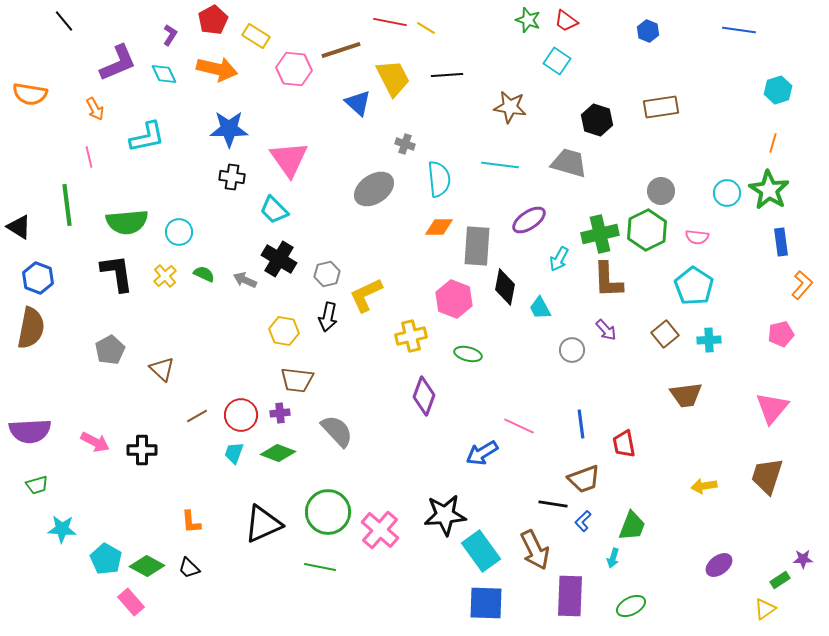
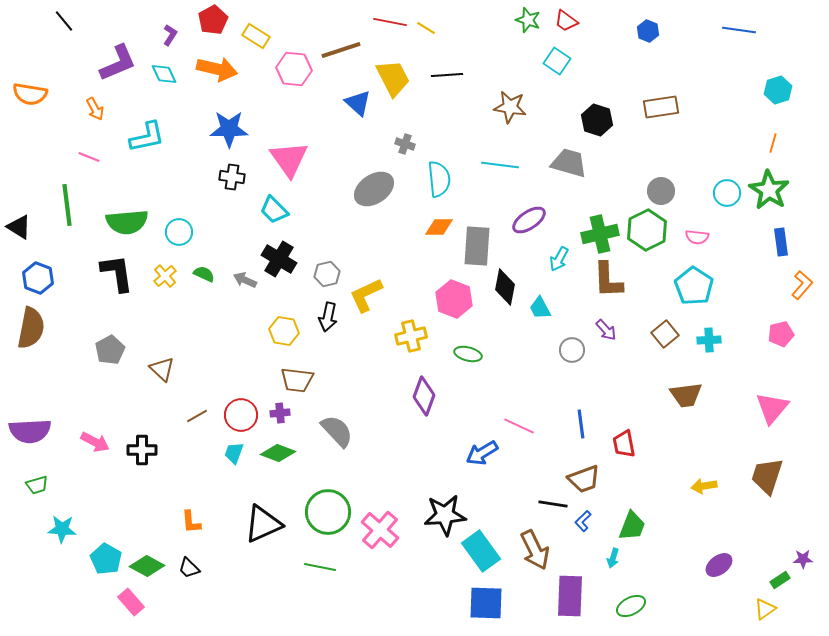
pink line at (89, 157): rotated 55 degrees counterclockwise
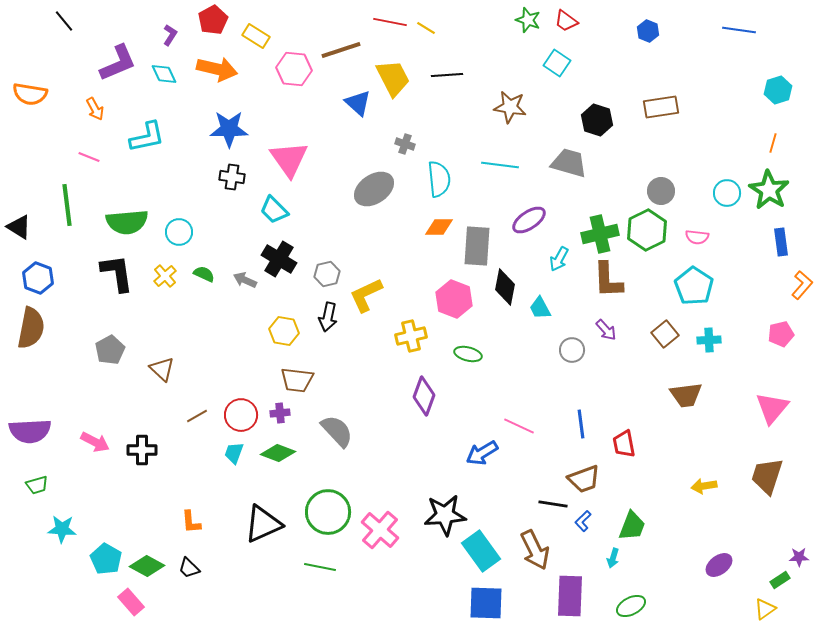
cyan square at (557, 61): moved 2 px down
purple star at (803, 559): moved 4 px left, 2 px up
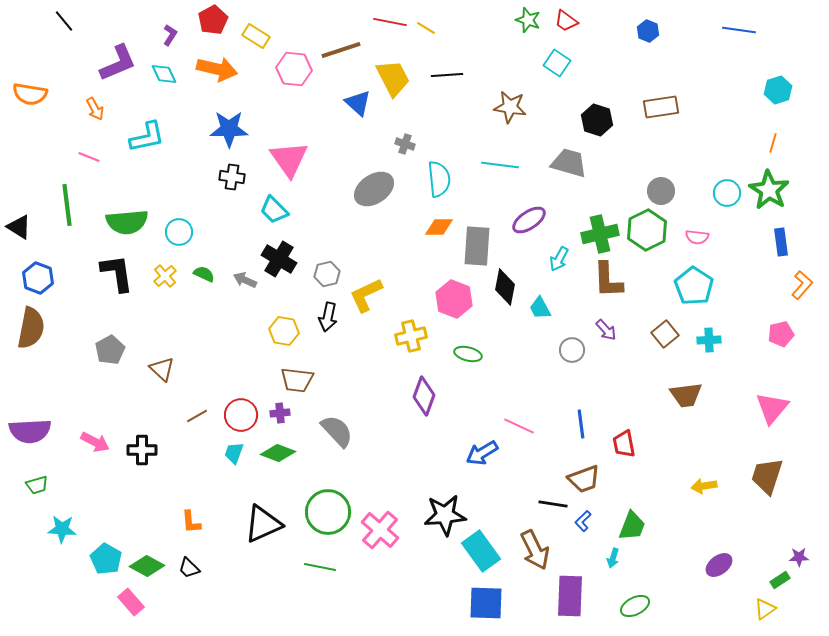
green ellipse at (631, 606): moved 4 px right
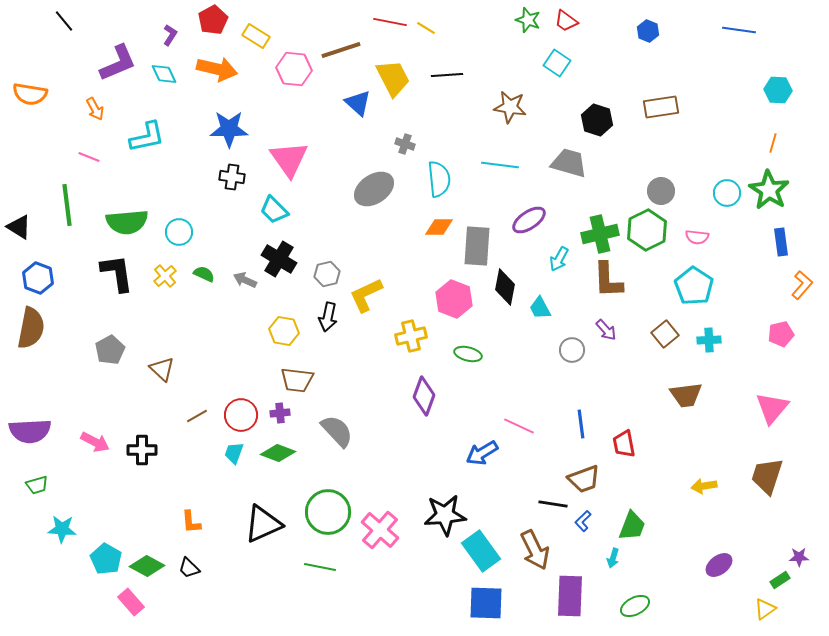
cyan hexagon at (778, 90): rotated 20 degrees clockwise
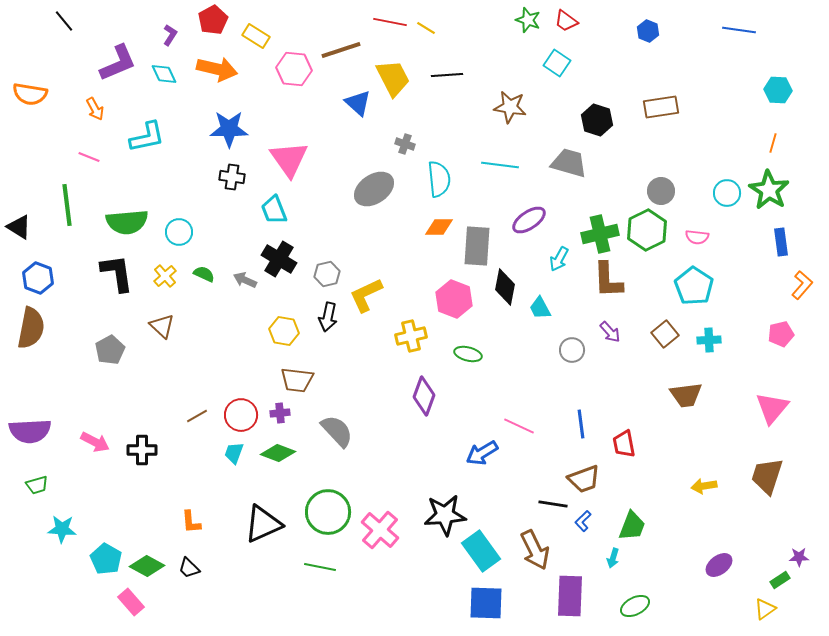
cyan trapezoid at (274, 210): rotated 24 degrees clockwise
purple arrow at (606, 330): moved 4 px right, 2 px down
brown triangle at (162, 369): moved 43 px up
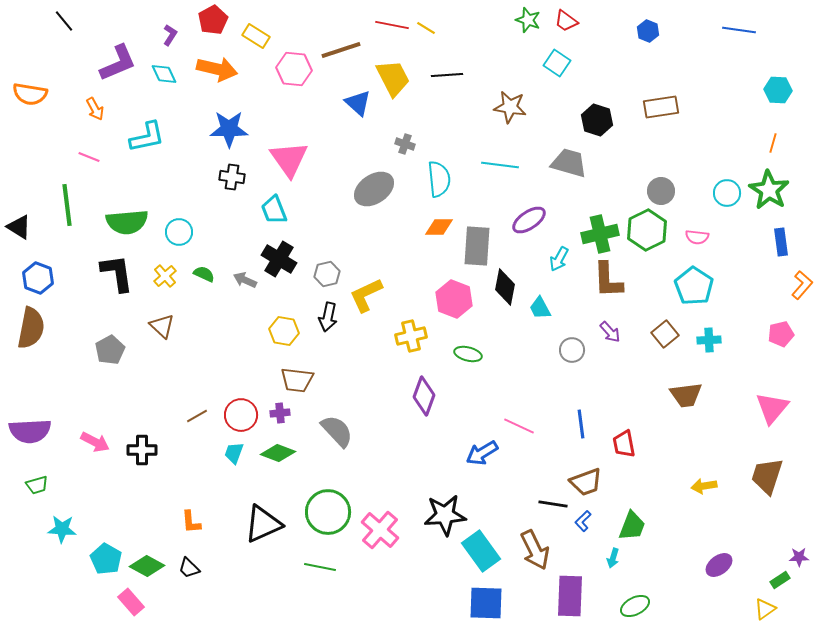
red line at (390, 22): moved 2 px right, 3 px down
brown trapezoid at (584, 479): moved 2 px right, 3 px down
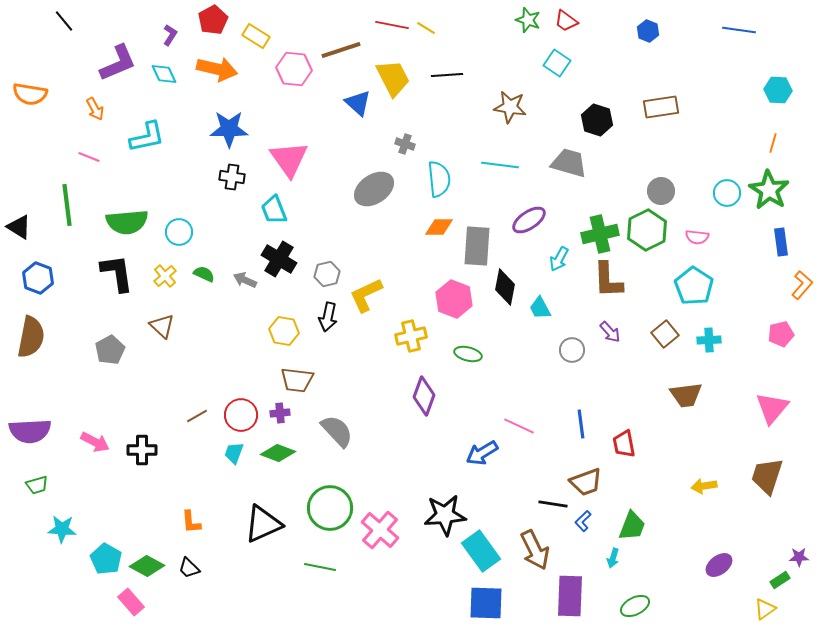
brown semicircle at (31, 328): moved 9 px down
green circle at (328, 512): moved 2 px right, 4 px up
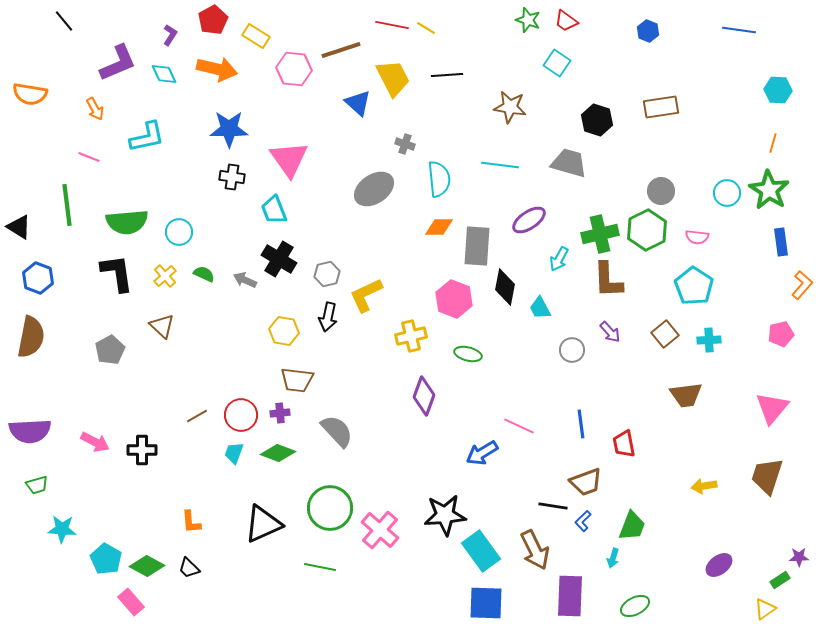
black line at (553, 504): moved 2 px down
